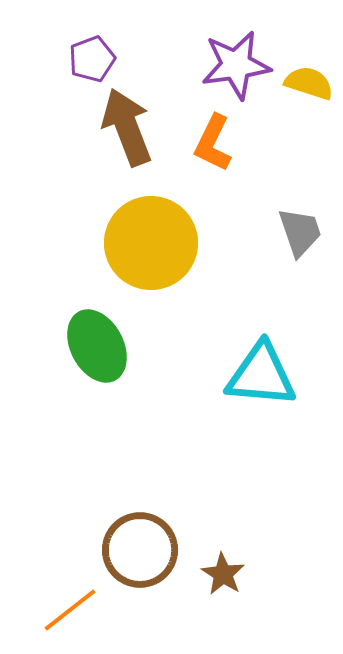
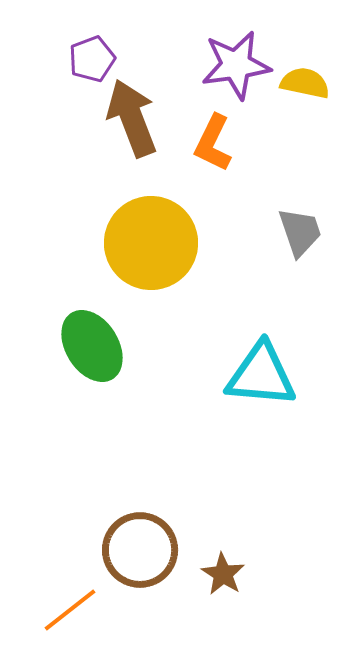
yellow semicircle: moved 4 px left; rotated 6 degrees counterclockwise
brown arrow: moved 5 px right, 9 px up
green ellipse: moved 5 px left; rotated 4 degrees counterclockwise
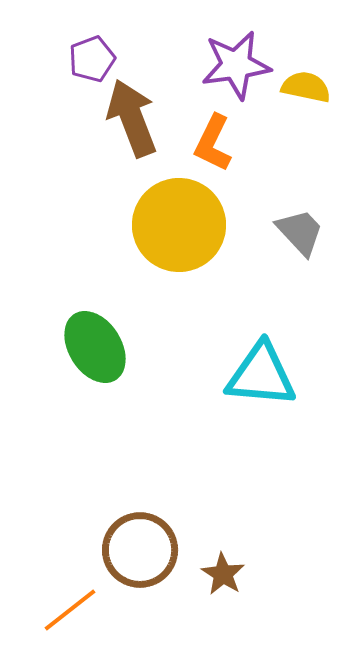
yellow semicircle: moved 1 px right, 4 px down
gray trapezoid: rotated 24 degrees counterclockwise
yellow circle: moved 28 px right, 18 px up
green ellipse: moved 3 px right, 1 px down
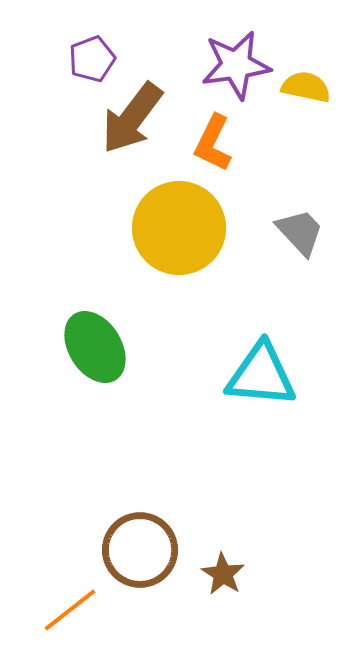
brown arrow: rotated 122 degrees counterclockwise
yellow circle: moved 3 px down
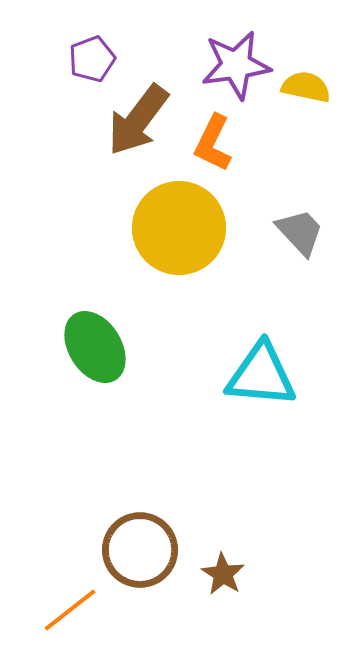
brown arrow: moved 6 px right, 2 px down
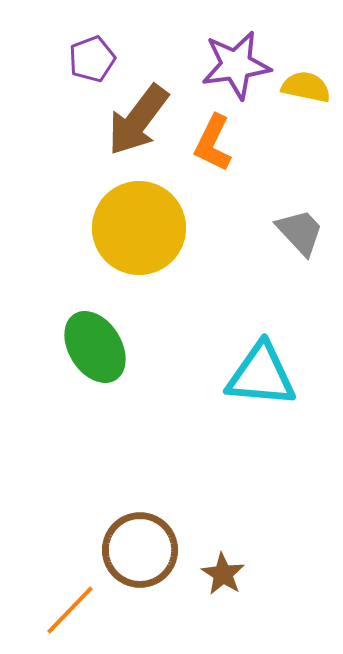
yellow circle: moved 40 px left
orange line: rotated 8 degrees counterclockwise
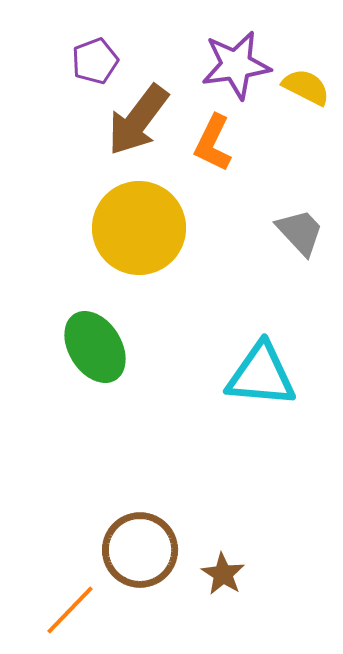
purple pentagon: moved 3 px right, 2 px down
yellow semicircle: rotated 15 degrees clockwise
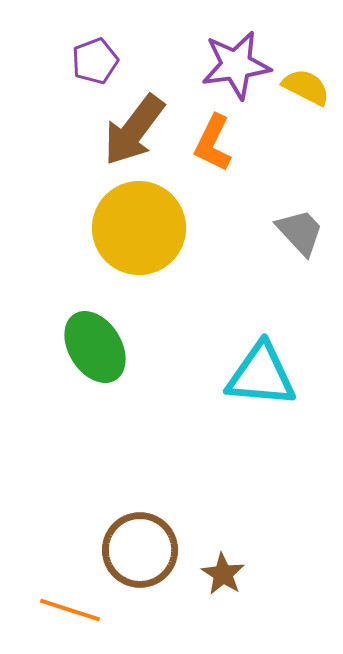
brown arrow: moved 4 px left, 10 px down
orange line: rotated 64 degrees clockwise
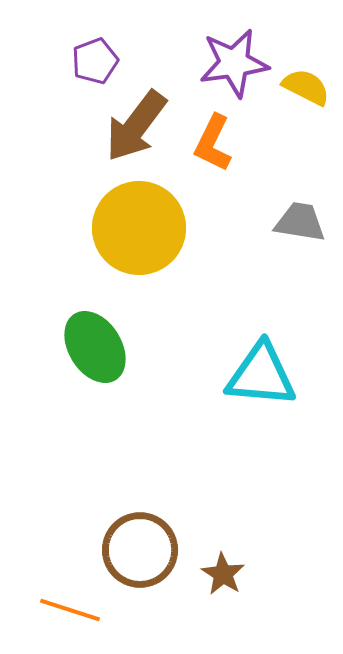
purple star: moved 2 px left, 2 px up
brown arrow: moved 2 px right, 4 px up
gray trapezoid: moved 10 px up; rotated 38 degrees counterclockwise
